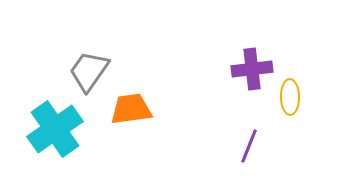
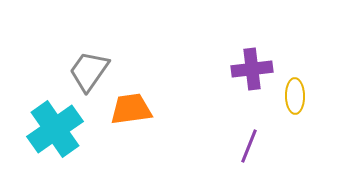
yellow ellipse: moved 5 px right, 1 px up
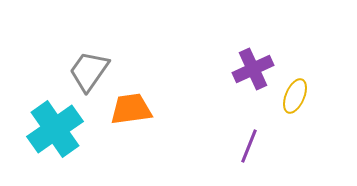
purple cross: moved 1 px right; rotated 18 degrees counterclockwise
yellow ellipse: rotated 24 degrees clockwise
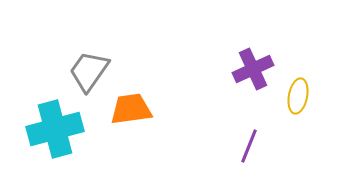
yellow ellipse: moved 3 px right; rotated 12 degrees counterclockwise
cyan cross: rotated 20 degrees clockwise
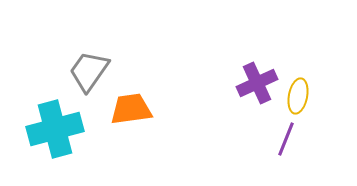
purple cross: moved 4 px right, 14 px down
purple line: moved 37 px right, 7 px up
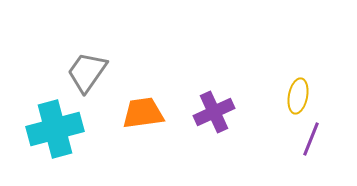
gray trapezoid: moved 2 px left, 1 px down
purple cross: moved 43 px left, 29 px down
orange trapezoid: moved 12 px right, 4 px down
purple line: moved 25 px right
